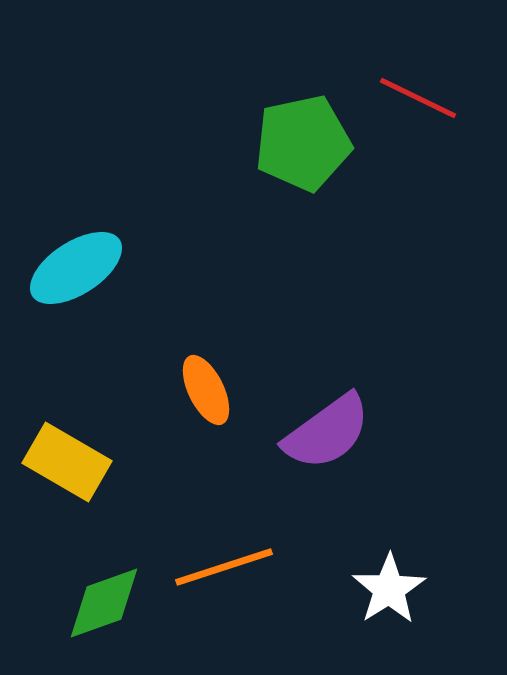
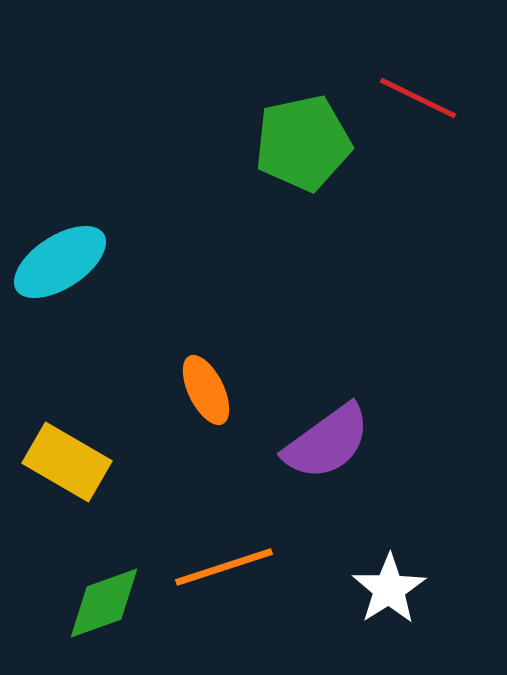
cyan ellipse: moved 16 px left, 6 px up
purple semicircle: moved 10 px down
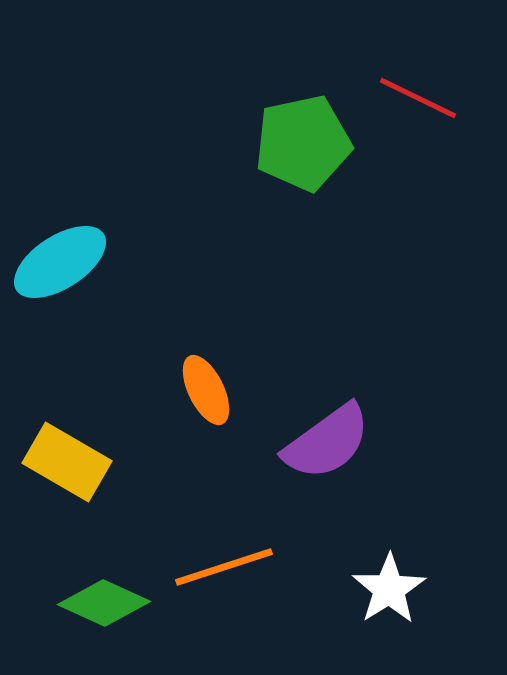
green diamond: rotated 44 degrees clockwise
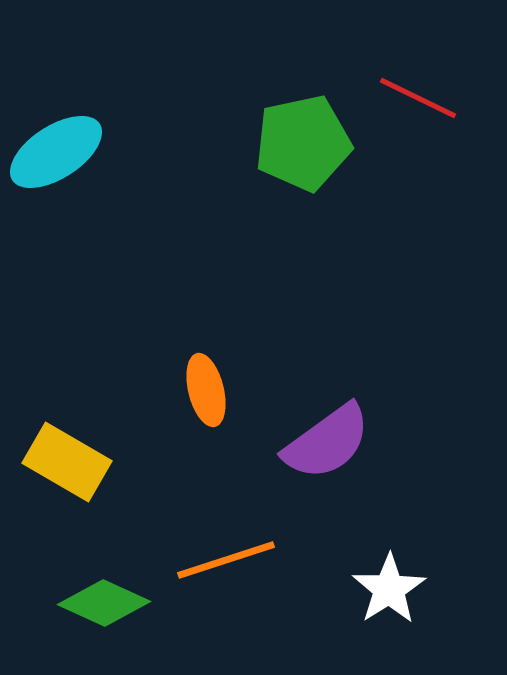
cyan ellipse: moved 4 px left, 110 px up
orange ellipse: rotated 12 degrees clockwise
orange line: moved 2 px right, 7 px up
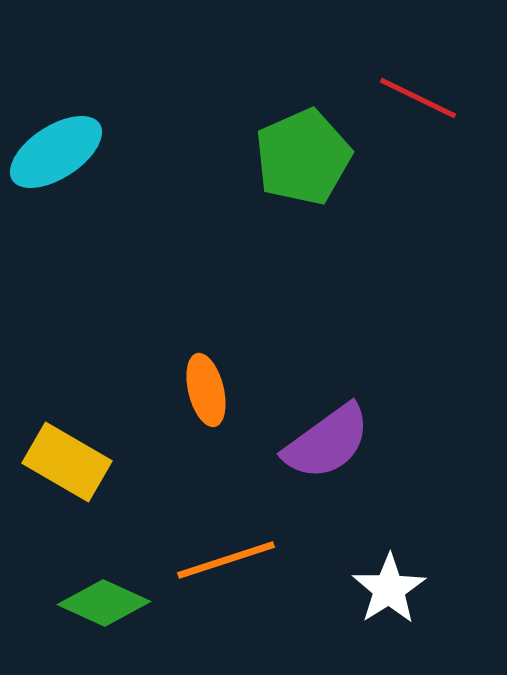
green pentagon: moved 14 px down; rotated 12 degrees counterclockwise
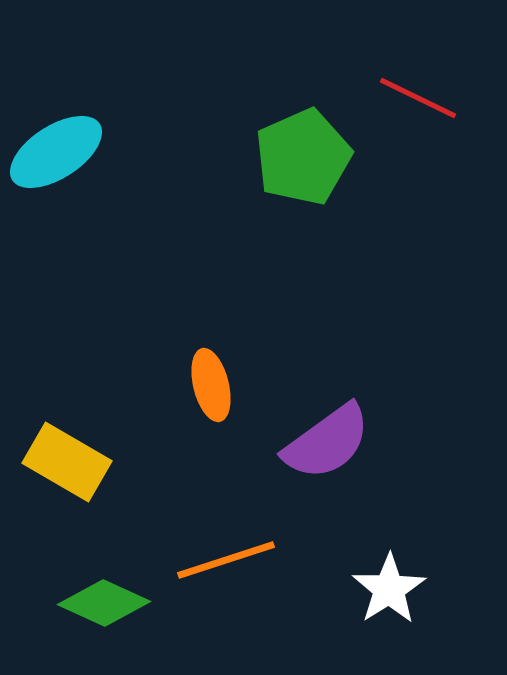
orange ellipse: moved 5 px right, 5 px up
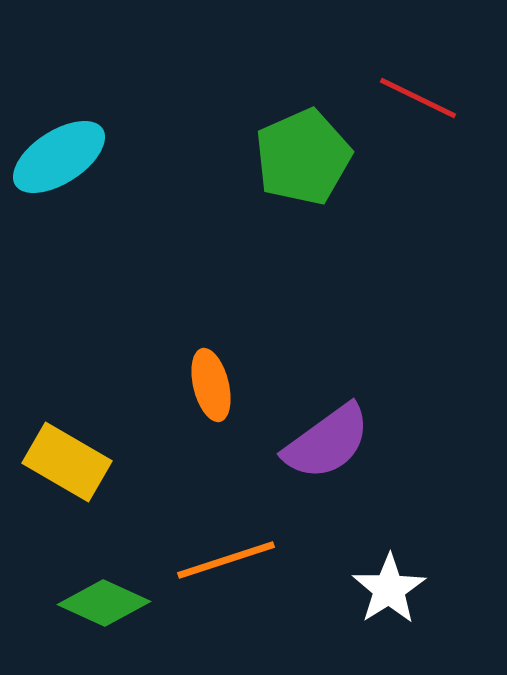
cyan ellipse: moved 3 px right, 5 px down
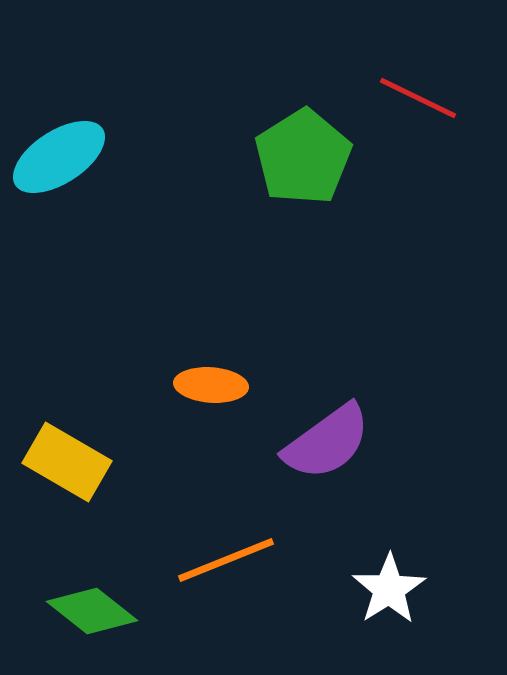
green pentagon: rotated 8 degrees counterclockwise
orange ellipse: rotated 72 degrees counterclockwise
orange line: rotated 4 degrees counterclockwise
green diamond: moved 12 px left, 8 px down; rotated 14 degrees clockwise
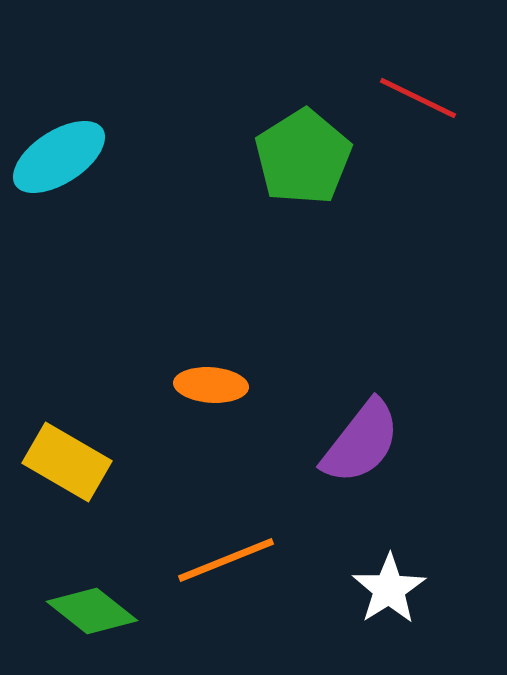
purple semicircle: moved 34 px right; rotated 16 degrees counterclockwise
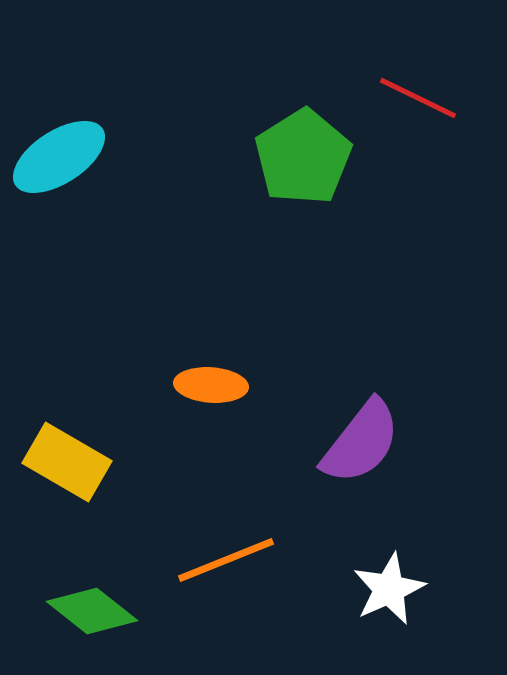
white star: rotated 8 degrees clockwise
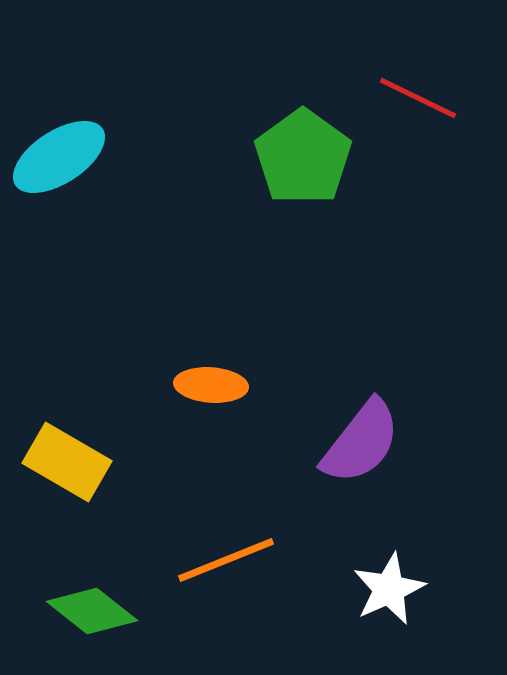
green pentagon: rotated 4 degrees counterclockwise
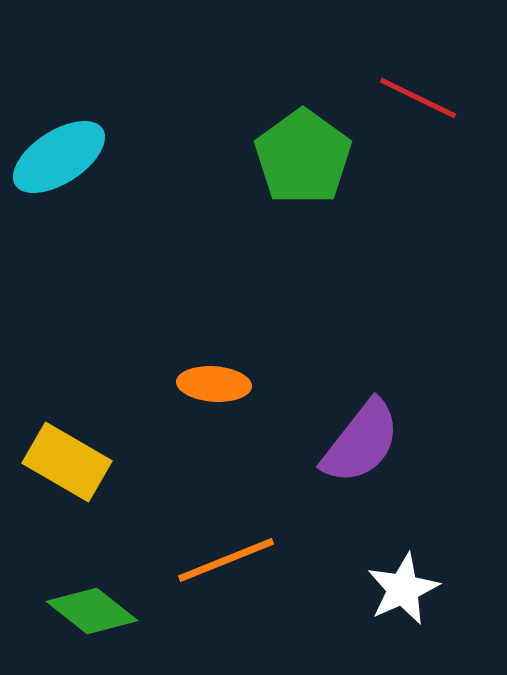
orange ellipse: moved 3 px right, 1 px up
white star: moved 14 px right
